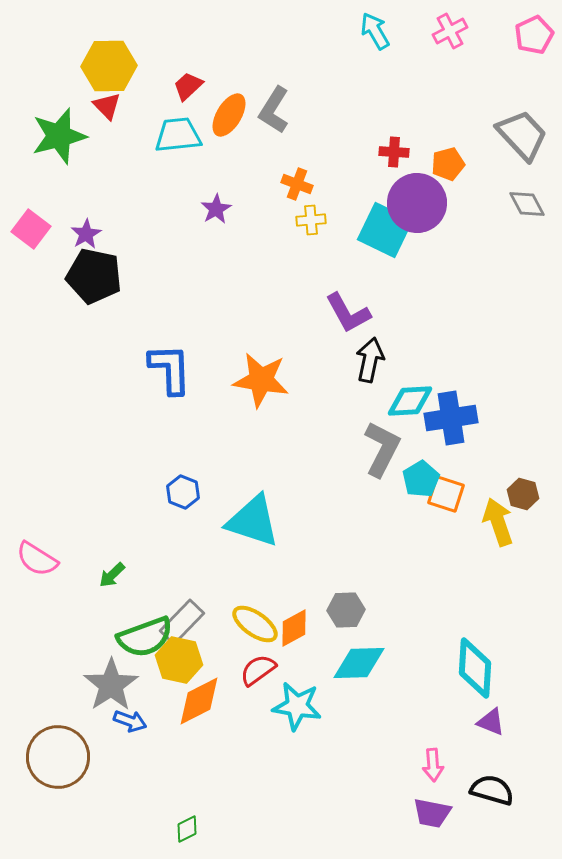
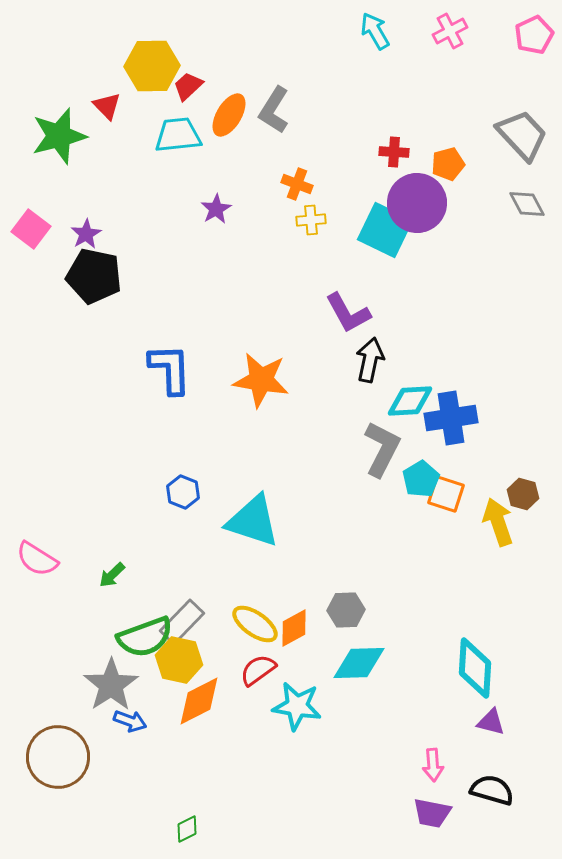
yellow hexagon at (109, 66): moved 43 px right
purple triangle at (491, 722): rotated 8 degrees counterclockwise
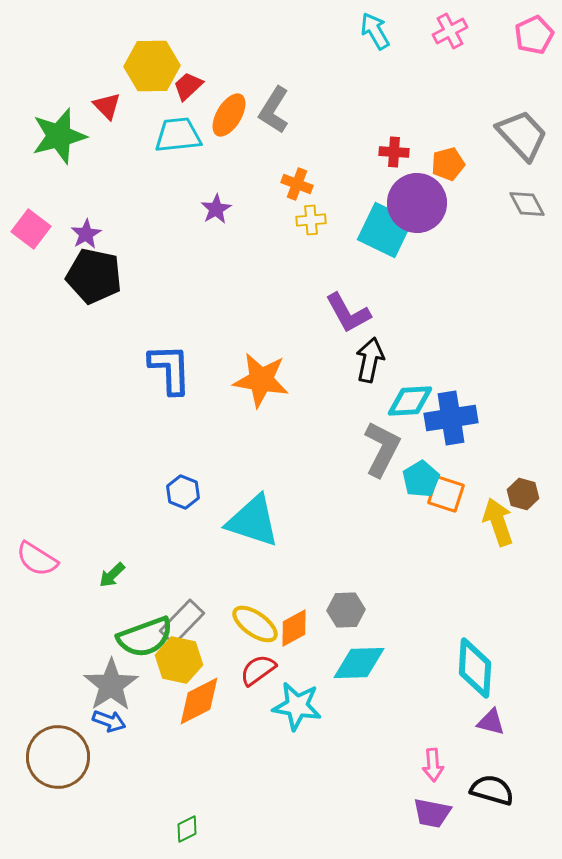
blue arrow at (130, 721): moved 21 px left
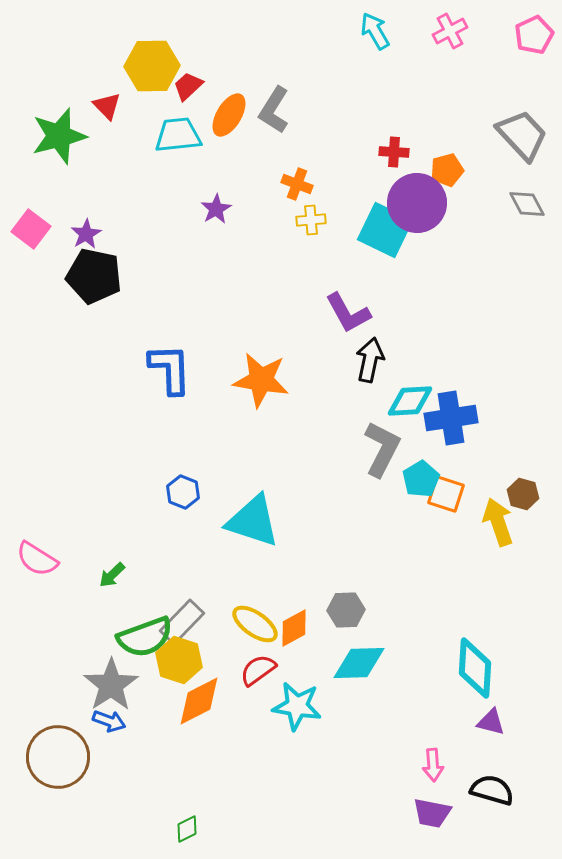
orange pentagon at (448, 164): moved 1 px left, 6 px down
yellow hexagon at (179, 660): rotated 6 degrees clockwise
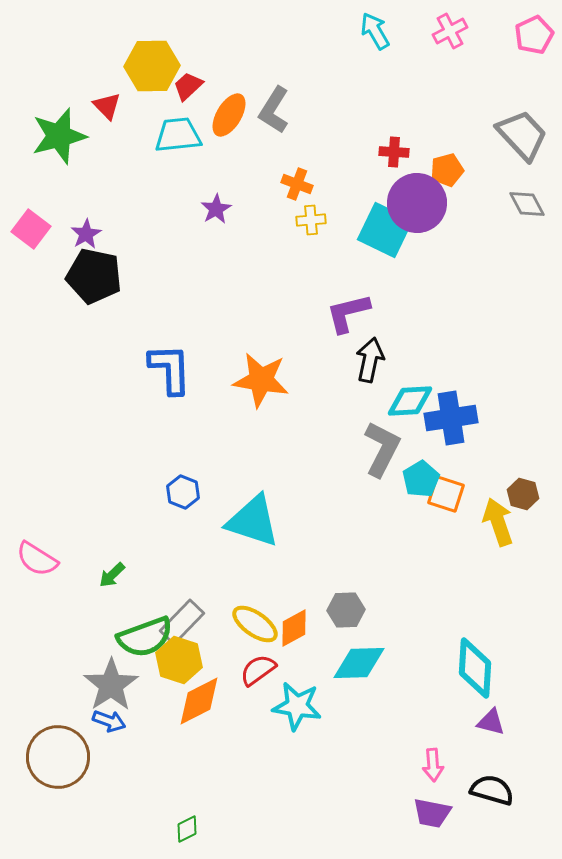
purple L-shape at (348, 313): rotated 105 degrees clockwise
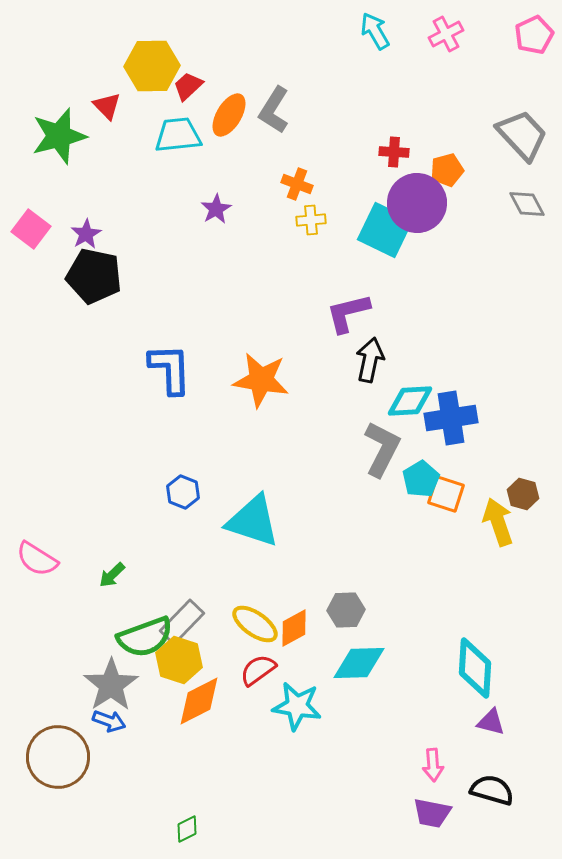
pink cross at (450, 31): moved 4 px left, 3 px down
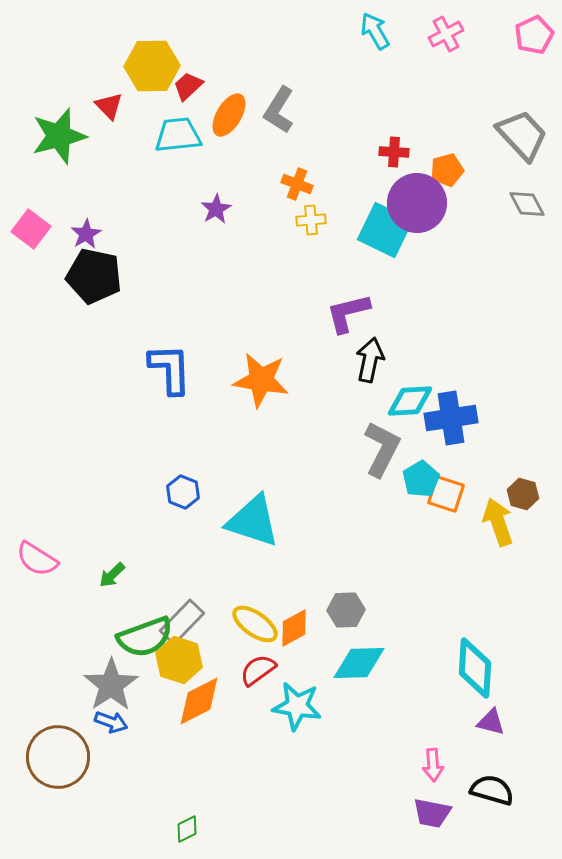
red triangle at (107, 106): moved 2 px right
gray L-shape at (274, 110): moved 5 px right
blue arrow at (109, 721): moved 2 px right, 1 px down
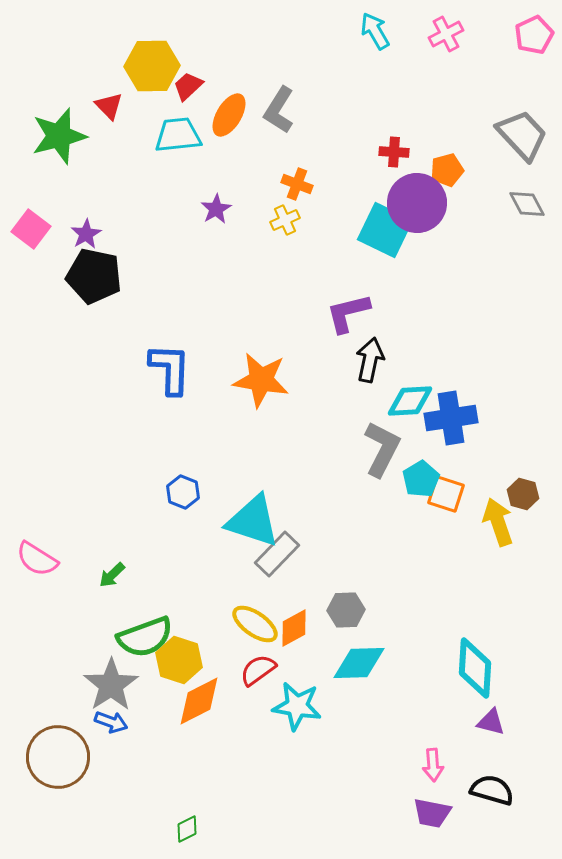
yellow cross at (311, 220): moved 26 px left; rotated 20 degrees counterclockwise
blue L-shape at (170, 369): rotated 4 degrees clockwise
gray rectangle at (182, 622): moved 95 px right, 68 px up
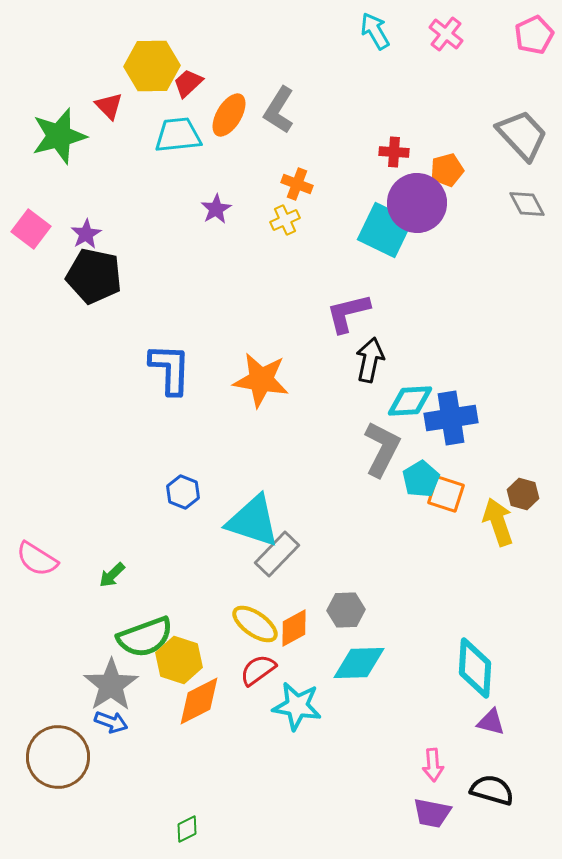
pink cross at (446, 34): rotated 24 degrees counterclockwise
red trapezoid at (188, 86): moved 3 px up
